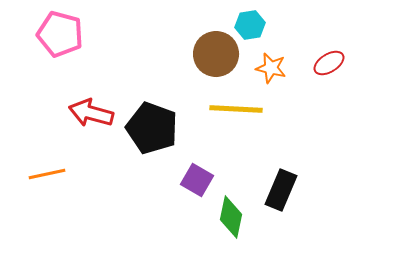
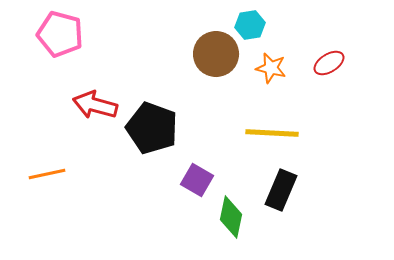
yellow line: moved 36 px right, 24 px down
red arrow: moved 4 px right, 8 px up
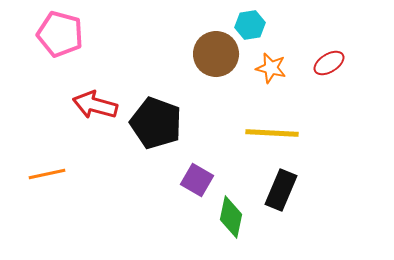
black pentagon: moved 4 px right, 5 px up
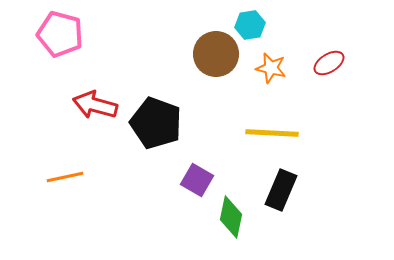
orange line: moved 18 px right, 3 px down
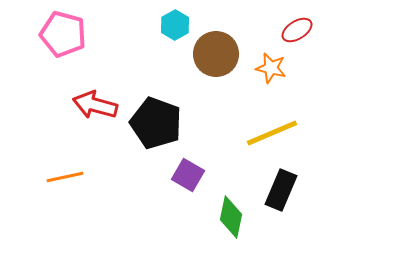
cyan hexagon: moved 75 px left; rotated 20 degrees counterclockwise
pink pentagon: moved 3 px right
red ellipse: moved 32 px left, 33 px up
yellow line: rotated 26 degrees counterclockwise
purple square: moved 9 px left, 5 px up
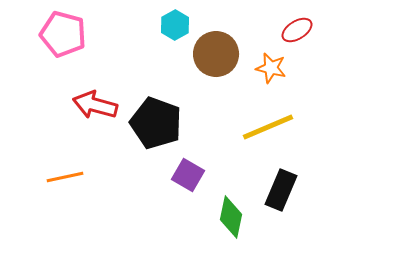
yellow line: moved 4 px left, 6 px up
